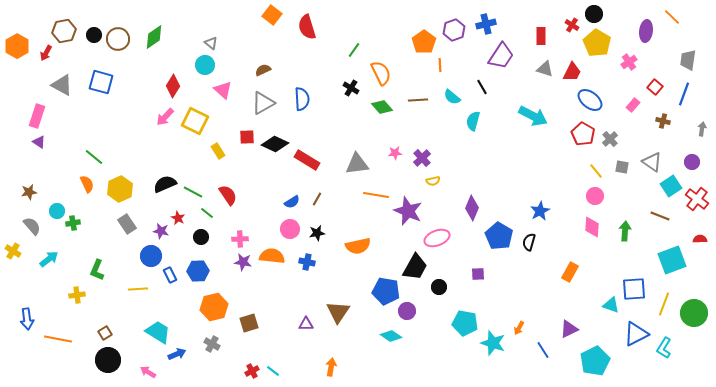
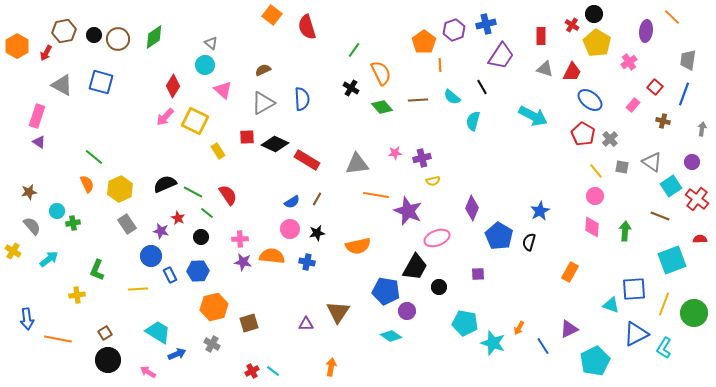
purple cross at (422, 158): rotated 30 degrees clockwise
blue line at (543, 350): moved 4 px up
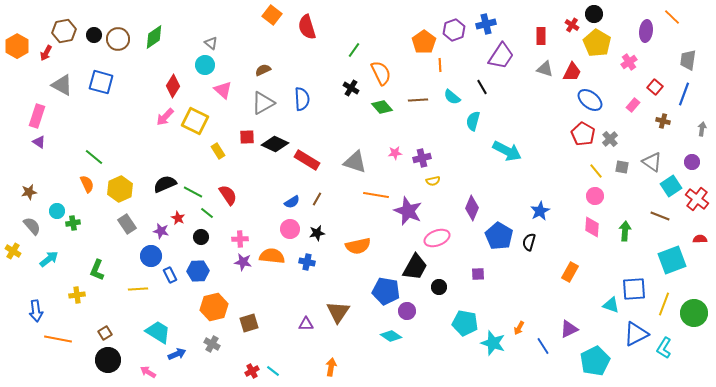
cyan arrow at (533, 116): moved 26 px left, 35 px down
gray triangle at (357, 164): moved 2 px left, 2 px up; rotated 25 degrees clockwise
blue arrow at (27, 319): moved 9 px right, 8 px up
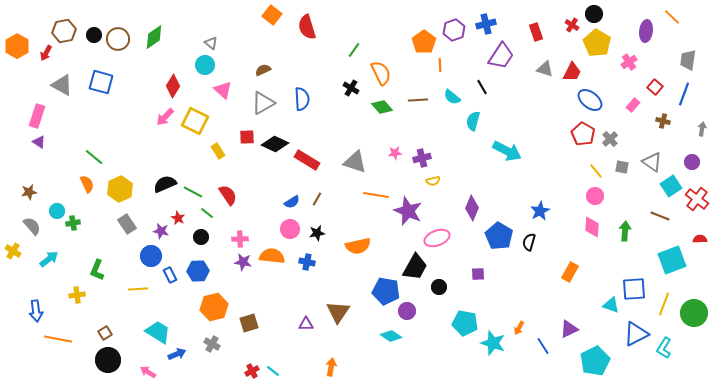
red rectangle at (541, 36): moved 5 px left, 4 px up; rotated 18 degrees counterclockwise
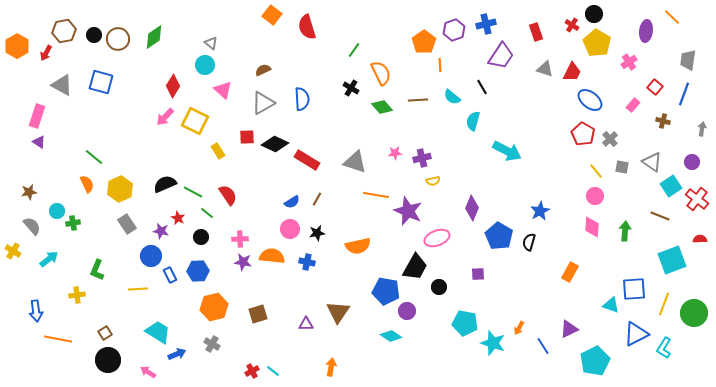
brown square at (249, 323): moved 9 px right, 9 px up
